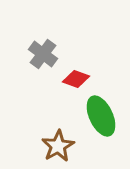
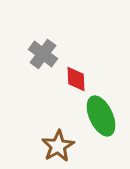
red diamond: rotated 68 degrees clockwise
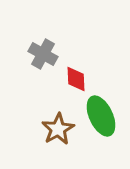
gray cross: rotated 8 degrees counterclockwise
brown star: moved 17 px up
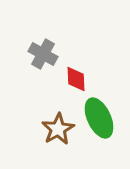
green ellipse: moved 2 px left, 2 px down
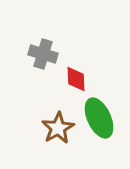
gray cross: rotated 12 degrees counterclockwise
brown star: moved 1 px up
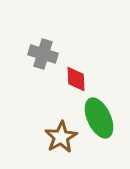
brown star: moved 3 px right, 9 px down
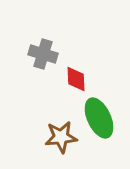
brown star: rotated 24 degrees clockwise
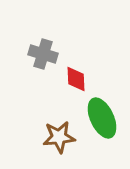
green ellipse: moved 3 px right
brown star: moved 2 px left
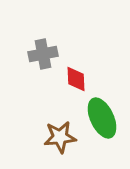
gray cross: rotated 28 degrees counterclockwise
brown star: moved 1 px right
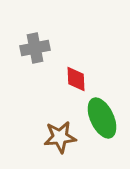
gray cross: moved 8 px left, 6 px up
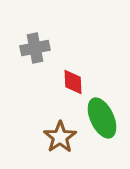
red diamond: moved 3 px left, 3 px down
brown star: rotated 28 degrees counterclockwise
